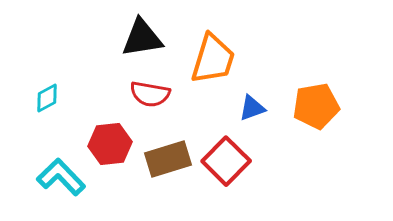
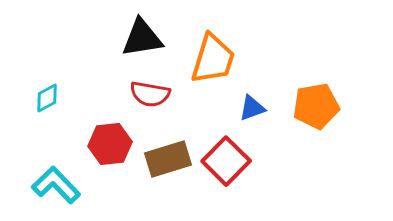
cyan L-shape: moved 5 px left, 8 px down
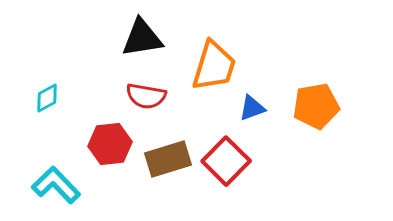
orange trapezoid: moved 1 px right, 7 px down
red semicircle: moved 4 px left, 2 px down
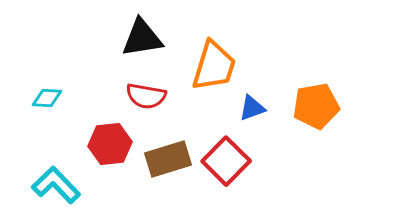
cyan diamond: rotated 32 degrees clockwise
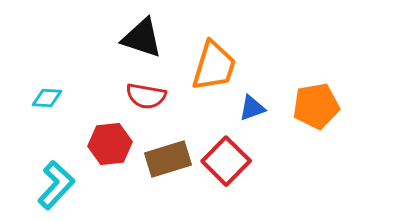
black triangle: rotated 27 degrees clockwise
cyan L-shape: rotated 87 degrees clockwise
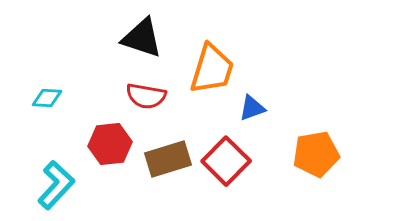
orange trapezoid: moved 2 px left, 3 px down
orange pentagon: moved 48 px down
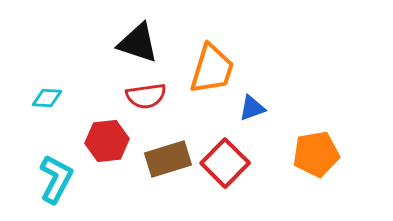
black triangle: moved 4 px left, 5 px down
red semicircle: rotated 18 degrees counterclockwise
red hexagon: moved 3 px left, 3 px up
red square: moved 1 px left, 2 px down
cyan L-shape: moved 6 px up; rotated 15 degrees counterclockwise
